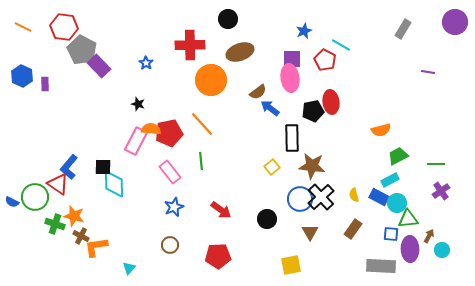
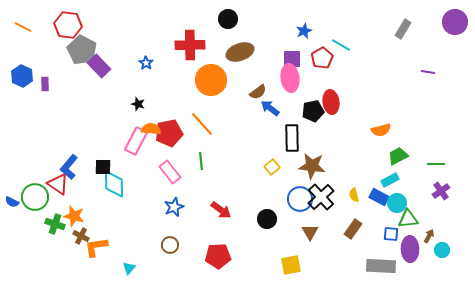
red hexagon at (64, 27): moved 4 px right, 2 px up
red pentagon at (325, 60): moved 3 px left, 2 px up; rotated 15 degrees clockwise
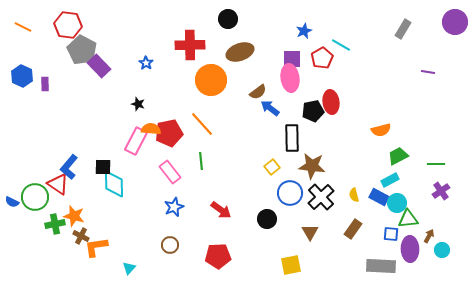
blue circle at (300, 199): moved 10 px left, 6 px up
green cross at (55, 224): rotated 30 degrees counterclockwise
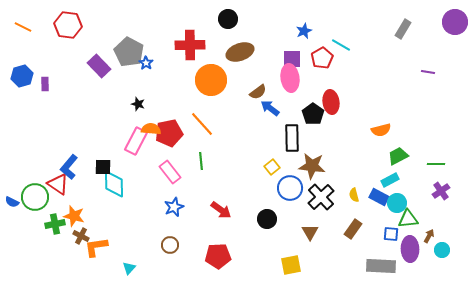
gray pentagon at (82, 50): moved 47 px right, 2 px down
blue hexagon at (22, 76): rotated 20 degrees clockwise
black pentagon at (313, 111): moved 3 px down; rotated 25 degrees counterclockwise
blue circle at (290, 193): moved 5 px up
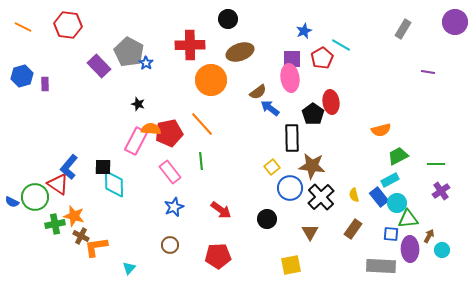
blue rectangle at (379, 197): rotated 24 degrees clockwise
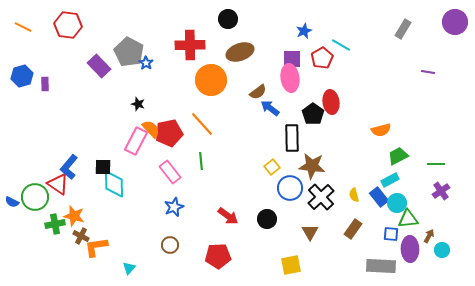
orange semicircle at (151, 129): rotated 42 degrees clockwise
red arrow at (221, 210): moved 7 px right, 6 px down
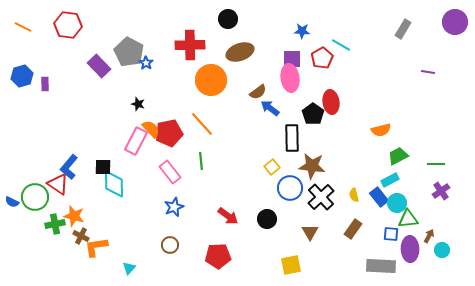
blue star at (304, 31): moved 2 px left; rotated 28 degrees clockwise
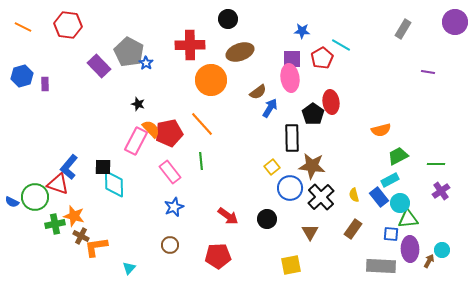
blue arrow at (270, 108): rotated 84 degrees clockwise
red triangle at (58, 184): rotated 15 degrees counterclockwise
cyan circle at (397, 203): moved 3 px right
brown arrow at (429, 236): moved 25 px down
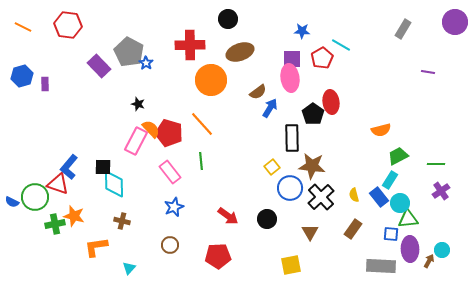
red pentagon at (169, 133): rotated 28 degrees clockwise
cyan rectangle at (390, 180): rotated 30 degrees counterclockwise
brown cross at (81, 236): moved 41 px right, 15 px up; rotated 14 degrees counterclockwise
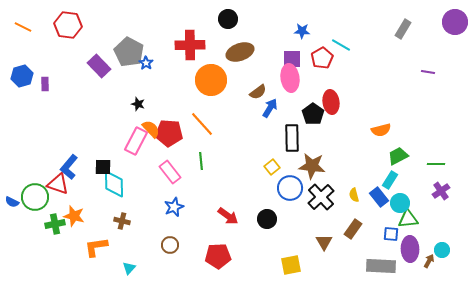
red pentagon at (169, 133): rotated 12 degrees counterclockwise
brown triangle at (310, 232): moved 14 px right, 10 px down
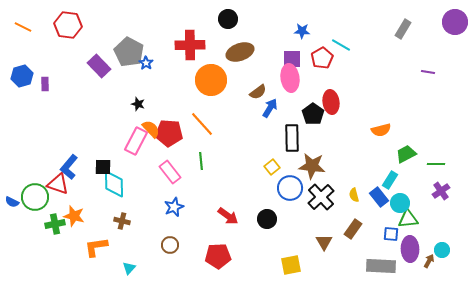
green trapezoid at (398, 156): moved 8 px right, 2 px up
